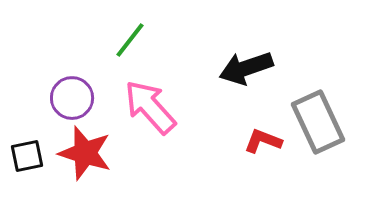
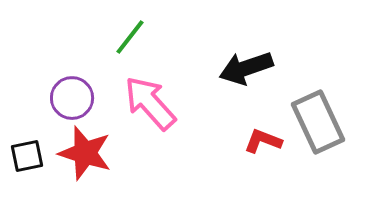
green line: moved 3 px up
pink arrow: moved 4 px up
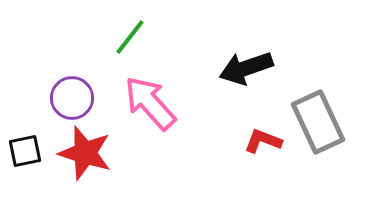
black square: moved 2 px left, 5 px up
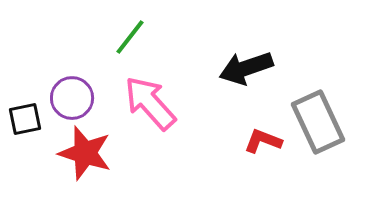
black square: moved 32 px up
